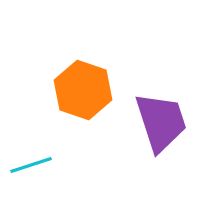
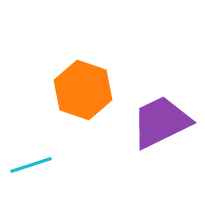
purple trapezoid: rotated 98 degrees counterclockwise
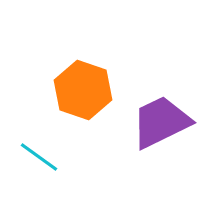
cyan line: moved 8 px right, 8 px up; rotated 54 degrees clockwise
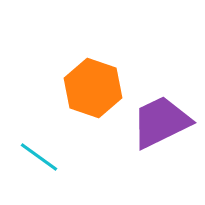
orange hexagon: moved 10 px right, 2 px up
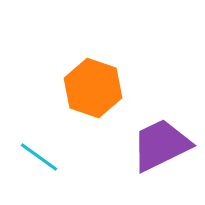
purple trapezoid: moved 23 px down
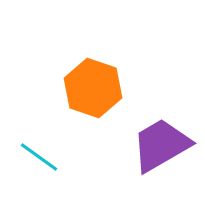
purple trapezoid: rotated 4 degrees counterclockwise
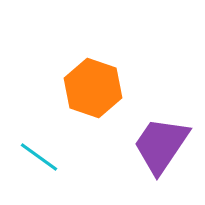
purple trapezoid: rotated 26 degrees counterclockwise
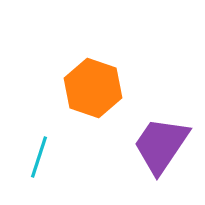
cyan line: rotated 72 degrees clockwise
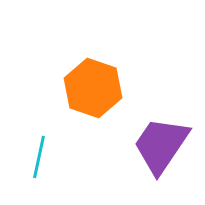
cyan line: rotated 6 degrees counterclockwise
